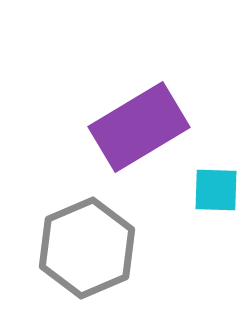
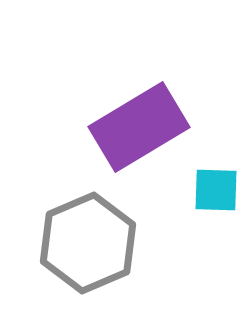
gray hexagon: moved 1 px right, 5 px up
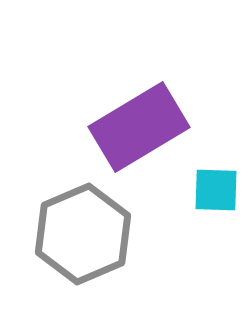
gray hexagon: moved 5 px left, 9 px up
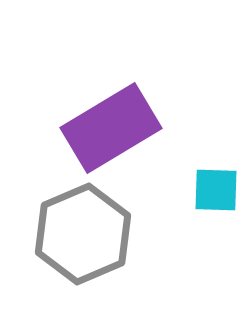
purple rectangle: moved 28 px left, 1 px down
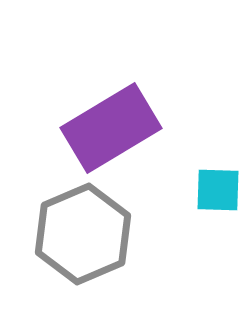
cyan square: moved 2 px right
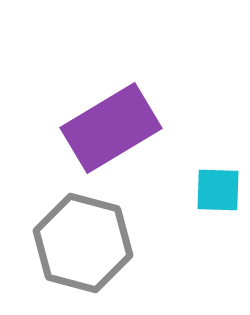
gray hexagon: moved 9 px down; rotated 22 degrees counterclockwise
